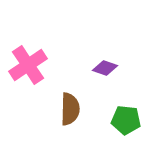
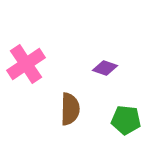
pink cross: moved 2 px left, 1 px up
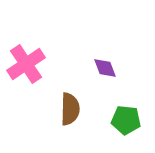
purple diamond: rotated 50 degrees clockwise
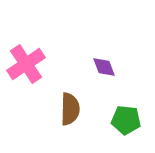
purple diamond: moved 1 px left, 1 px up
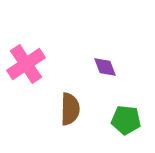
purple diamond: moved 1 px right
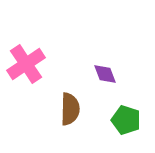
purple diamond: moved 7 px down
green pentagon: rotated 12 degrees clockwise
